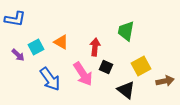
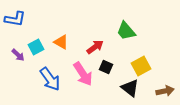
green trapezoid: rotated 50 degrees counterclockwise
red arrow: rotated 48 degrees clockwise
brown arrow: moved 10 px down
black triangle: moved 4 px right, 2 px up
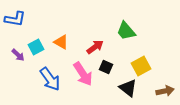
black triangle: moved 2 px left
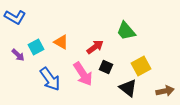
blue L-shape: moved 2 px up; rotated 20 degrees clockwise
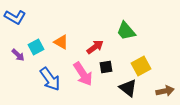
black square: rotated 32 degrees counterclockwise
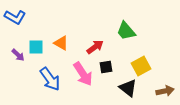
orange triangle: moved 1 px down
cyan square: rotated 28 degrees clockwise
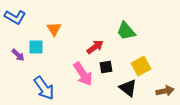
orange triangle: moved 7 px left, 14 px up; rotated 28 degrees clockwise
blue arrow: moved 6 px left, 9 px down
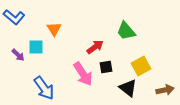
blue L-shape: moved 1 px left; rotated 10 degrees clockwise
brown arrow: moved 1 px up
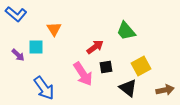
blue L-shape: moved 2 px right, 3 px up
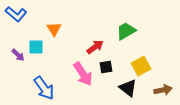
green trapezoid: rotated 100 degrees clockwise
brown arrow: moved 2 px left
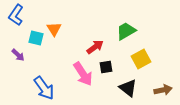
blue L-shape: moved 1 px down; rotated 85 degrees clockwise
cyan square: moved 9 px up; rotated 14 degrees clockwise
yellow square: moved 7 px up
